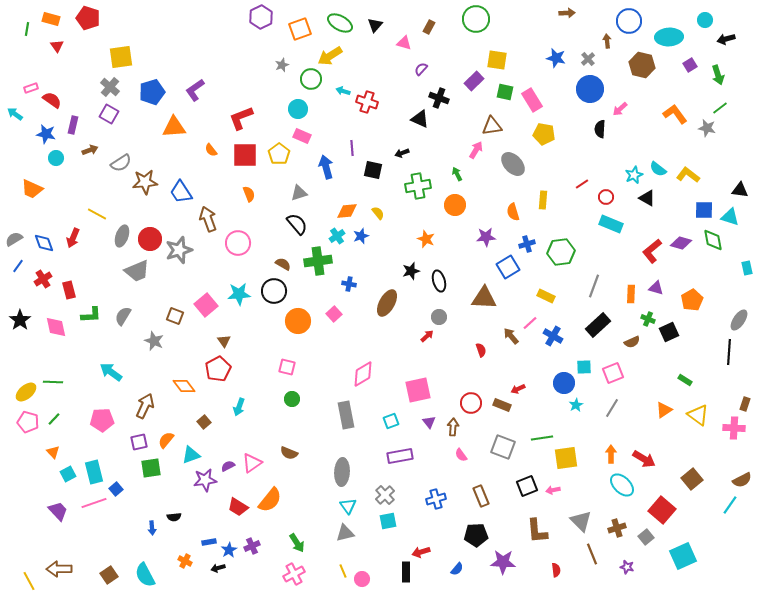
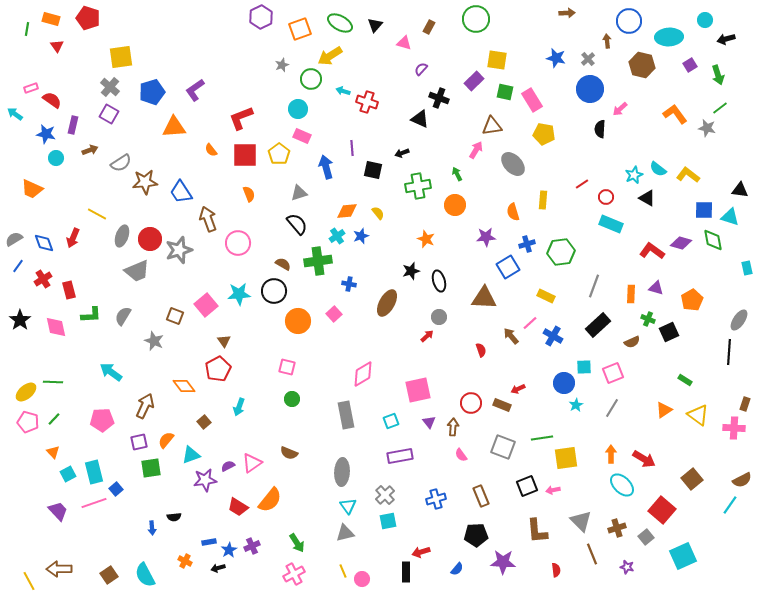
red L-shape at (652, 251): rotated 75 degrees clockwise
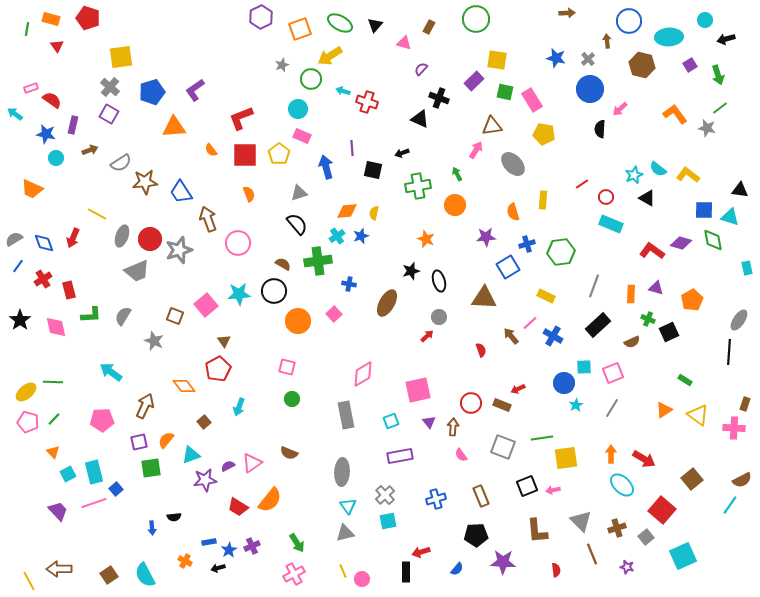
yellow semicircle at (378, 213): moved 4 px left; rotated 128 degrees counterclockwise
